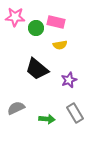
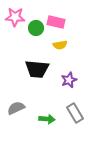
black trapezoid: rotated 35 degrees counterclockwise
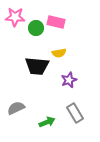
yellow semicircle: moved 1 px left, 8 px down
black trapezoid: moved 3 px up
green arrow: moved 3 px down; rotated 28 degrees counterclockwise
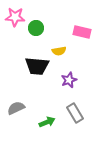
pink rectangle: moved 26 px right, 10 px down
yellow semicircle: moved 2 px up
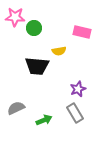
green circle: moved 2 px left
purple star: moved 9 px right, 9 px down
green arrow: moved 3 px left, 2 px up
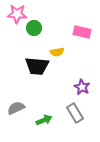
pink star: moved 2 px right, 3 px up
yellow semicircle: moved 2 px left, 1 px down
purple star: moved 4 px right, 2 px up; rotated 21 degrees counterclockwise
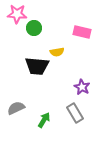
green arrow: rotated 35 degrees counterclockwise
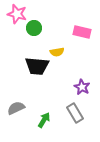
pink star: rotated 12 degrees clockwise
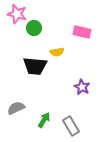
black trapezoid: moved 2 px left
gray rectangle: moved 4 px left, 13 px down
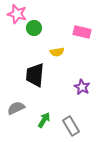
black trapezoid: moved 9 px down; rotated 90 degrees clockwise
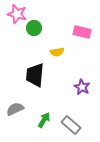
gray semicircle: moved 1 px left, 1 px down
gray rectangle: moved 1 px up; rotated 18 degrees counterclockwise
